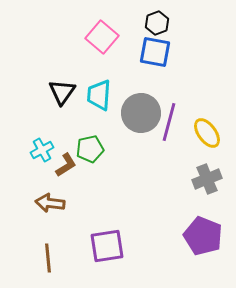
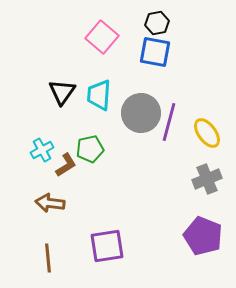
black hexagon: rotated 10 degrees clockwise
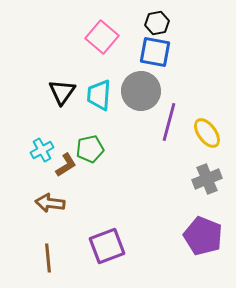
gray circle: moved 22 px up
purple square: rotated 12 degrees counterclockwise
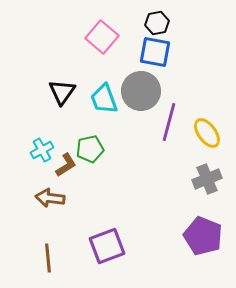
cyan trapezoid: moved 5 px right, 4 px down; rotated 24 degrees counterclockwise
brown arrow: moved 5 px up
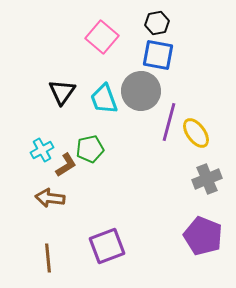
blue square: moved 3 px right, 3 px down
yellow ellipse: moved 11 px left
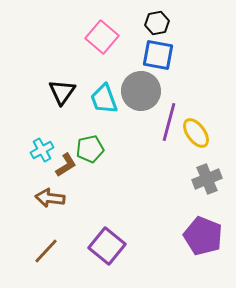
purple square: rotated 30 degrees counterclockwise
brown line: moved 2 px left, 7 px up; rotated 48 degrees clockwise
